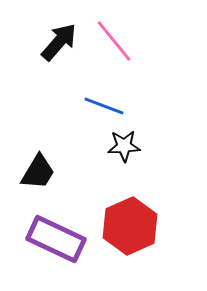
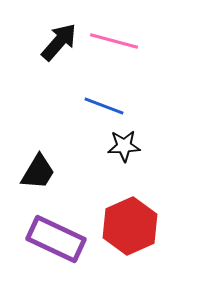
pink line: rotated 36 degrees counterclockwise
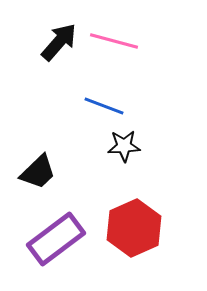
black trapezoid: rotated 15 degrees clockwise
red hexagon: moved 4 px right, 2 px down
purple rectangle: rotated 62 degrees counterclockwise
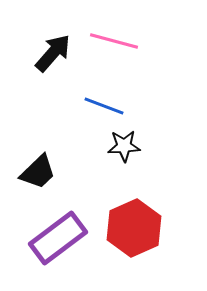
black arrow: moved 6 px left, 11 px down
purple rectangle: moved 2 px right, 1 px up
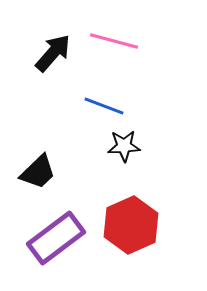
red hexagon: moved 3 px left, 3 px up
purple rectangle: moved 2 px left
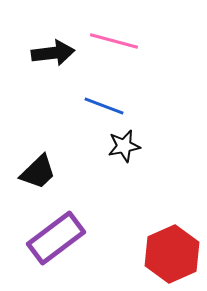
black arrow: rotated 42 degrees clockwise
black star: rotated 8 degrees counterclockwise
red hexagon: moved 41 px right, 29 px down
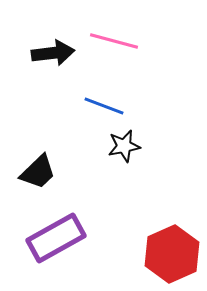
purple rectangle: rotated 8 degrees clockwise
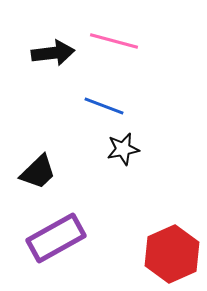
black star: moved 1 px left, 3 px down
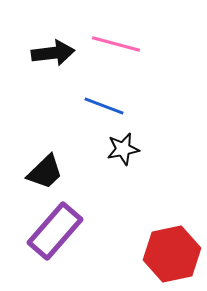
pink line: moved 2 px right, 3 px down
black trapezoid: moved 7 px right
purple rectangle: moved 1 px left, 7 px up; rotated 20 degrees counterclockwise
red hexagon: rotated 12 degrees clockwise
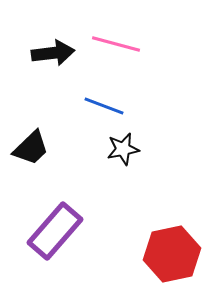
black trapezoid: moved 14 px left, 24 px up
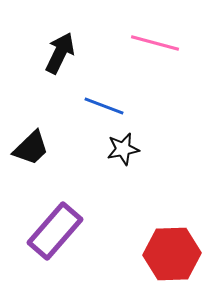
pink line: moved 39 px right, 1 px up
black arrow: moved 7 px right; rotated 57 degrees counterclockwise
red hexagon: rotated 10 degrees clockwise
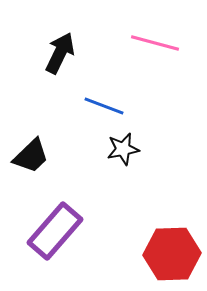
black trapezoid: moved 8 px down
